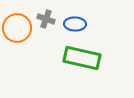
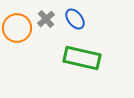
gray cross: rotated 30 degrees clockwise
blue ellipse: moved 5 px up; rotated 50 degrees clockwise
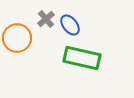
blue ellipse: moved 5 px left, 6 px down
orange circle: moved 10 px down
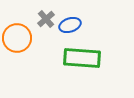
blue ellipse: rotated 70 degrees counterclockwise
green rectangle: rotated 9 degrees counterclockwise
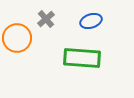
blue ellipse: moved 21 px right, 4 px up
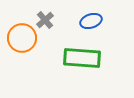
gray cross: moved 1 px left, 1 px down
orange circle: moved 5 px right
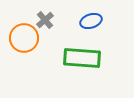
orange circle: moved 2 px right
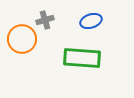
gray cross: rotated 24 degrees clockwise
orange circle: moved 2 px left, 1 px down
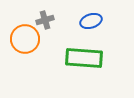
orange circle: moved 3 px right
green rectangle: moved 2 px right
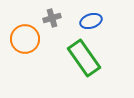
gray cross: moved 7 px right, 2 px up
green rectangle: rotated 51 degrees clockwise
